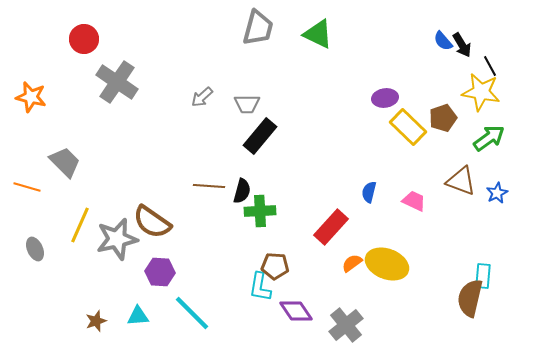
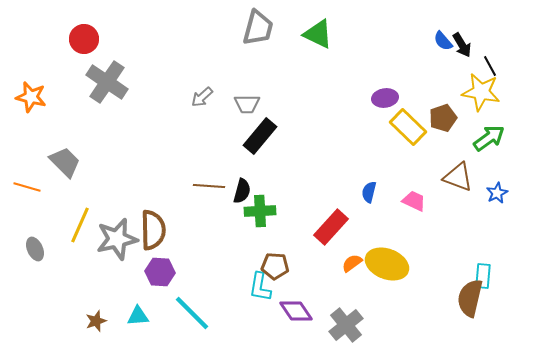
gray cross at (117, 82): moved 10 px left
brown triangle at (461, 181): moved 3 px left, 4 px up
brown semicircle at (152, 222): moved 1 px right, 8 px down; rotated 126 degrees counterclockwise
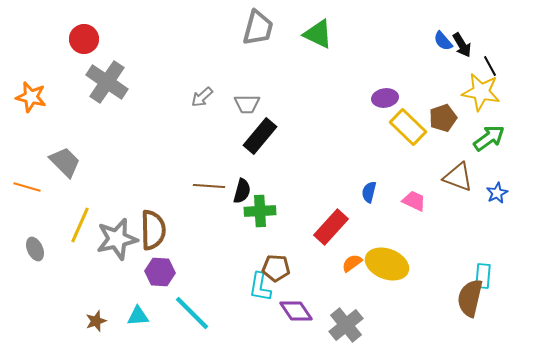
brown pentagon at (275, 266): moved 1 px right, 2 px down
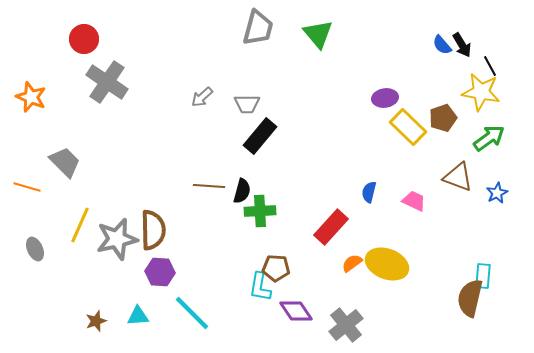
green triangle at (318, 34): rotated 24 degrees clockwise
blue semicircle at (443, 41): moved 1 px left, 4 px down
orange star at (31, 97): rotated 8 degrees clockwise
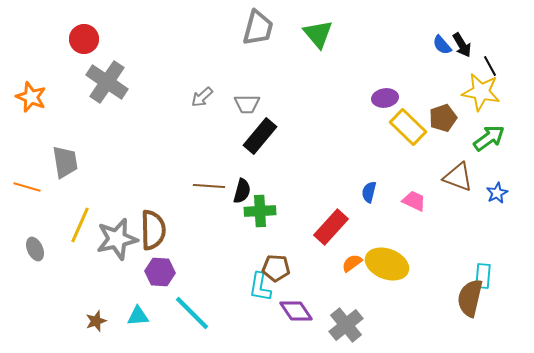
gray trapezoid at (65, 162): rotated 36 degrees clockwise
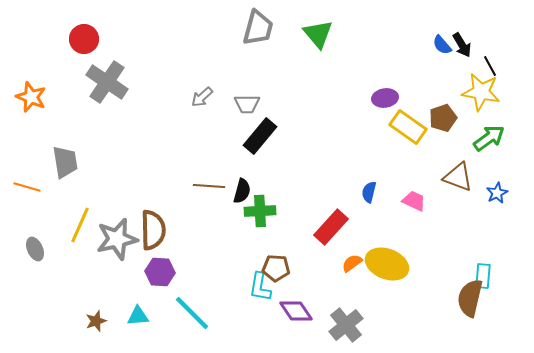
yellow rectangle at (408, 127): rotated 9 degrees counterclockwise
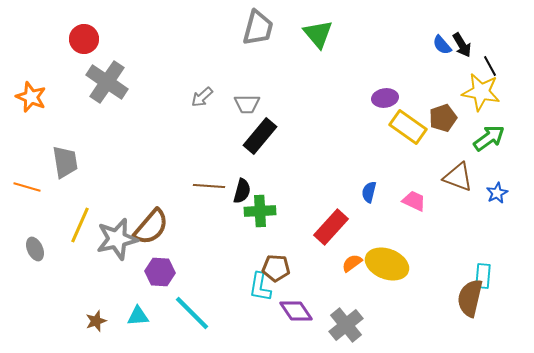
brown semicircle at (153, 230): moved 2 px left, 3 px up; rotated 42 degrees clockwise
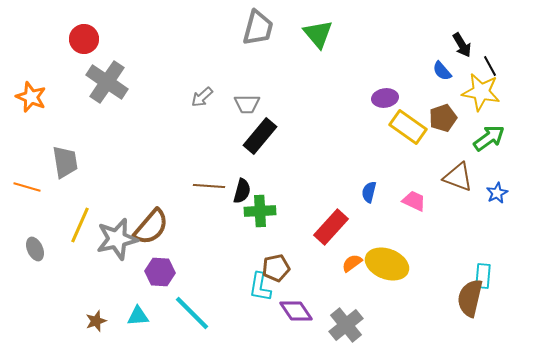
blue semicircle at (442, 45): moved 26 px down
brown pentagon at (276, 268): rotated 16 degrees counterclockwise
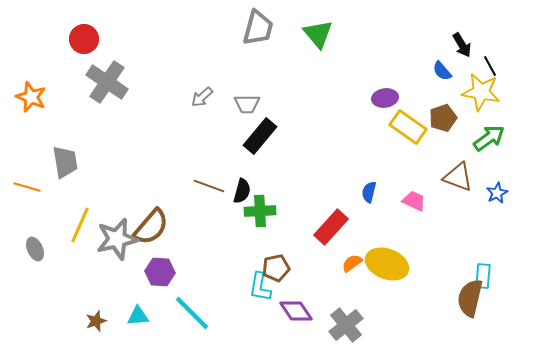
brown line at (209, 186): rotated 16 degrees clockwise
